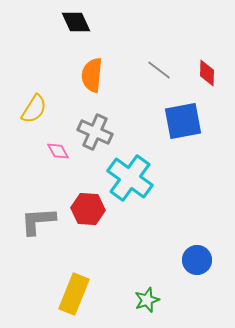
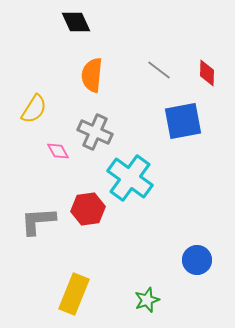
red hexagon: rotated 12 degrees counterclockwise
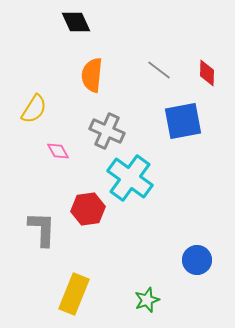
gray cross: moved 12 px right, 1 px up
gray L-shape: moved 4 px right, 8 px down; rotated 96 degrees clockwise
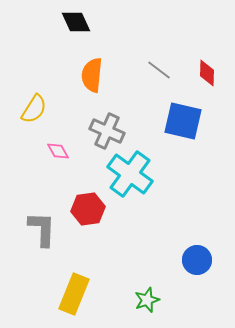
blue square: rotated 24 degrees clockwise
cyan cross: moved 4 px up
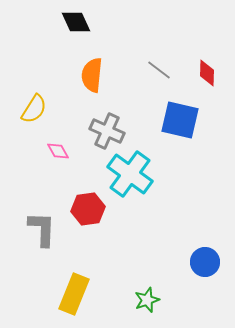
blue square: moved 3 px left, 1 px up
blue circle: moved 8 px right, 2 px down
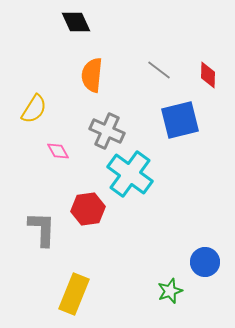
red diamond: moved 1 px right, 2 px down
blue square: rotated 27 degrees counterclockwise
green star: moved 23 px right, 9 px up
